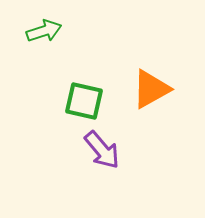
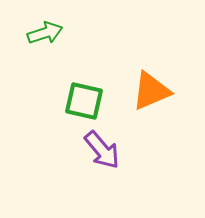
green arrow: moved 1 px right, 2 px down
orange triangle: moved 2 px down; rotated 6 degrees clockwise
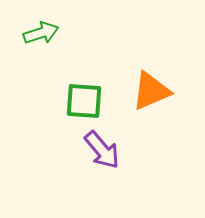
green arrow: moved 4 px left
green square: rotated 9 degrees counterclockwise
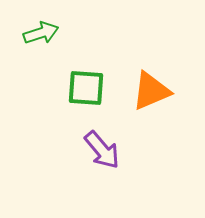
green square: moved 2 px right, 13 px up
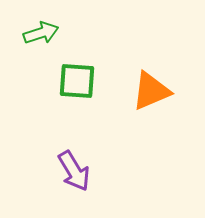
green square: moved 9 px left, 7 px up
purple arrow: moved 28 px left, 21 px down; rotated 9 degrees clockwise
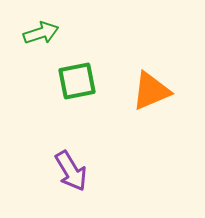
green square: rotated 15 degrees counterclockwise
purple arrow: moved 3 px left
